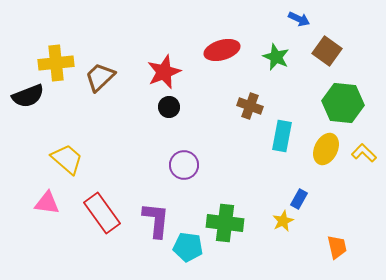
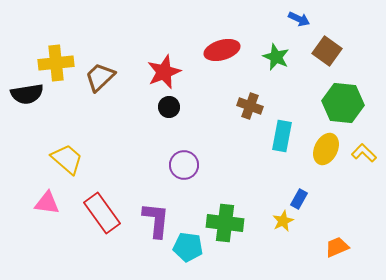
black semicircle: moved 1 px left, 2 px up; rotated 12 degrees clockwise
orange trapezoid: rotated 100 degrees counterclockwise
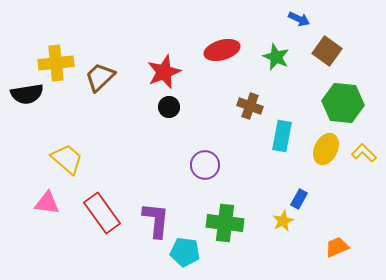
purple circle: moved 21 px right
cyan pentagon: moved 3 px left, 5 px down
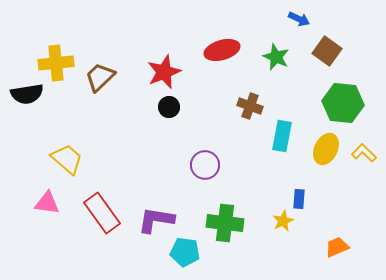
blue rectangle: rotated 24 degrees counterclockwise
purple L-shape: rotated 87 degrees counterclockwise
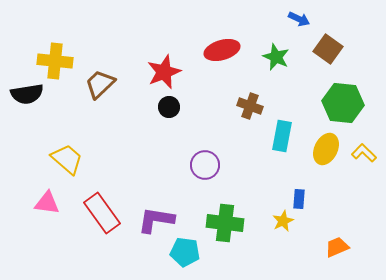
brown square: moved 1 px right, 2 px up
yellow cross: moved 1 px left, 2 px up; rotated 12 degrees clockwise
brown trapezoid: moved 7 px down
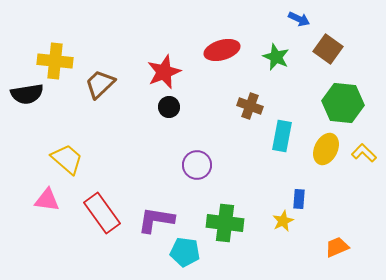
purple circle: moved 8 px left
pink triangle: moved 3 px up
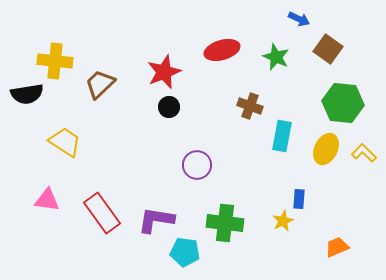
yellow trapezoid: moved 2 px left, 17 px up; rotated 8 degrees counterclockwise
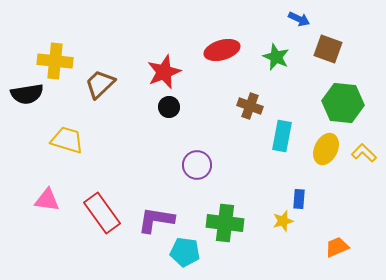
brown square: rotated 16 degrees counterclockwise
yellow trapezoid: moved 2 px right, 2 px up; rotated 16 degrees counterclockwise
yellow star: rotated 10 degrees clockwise
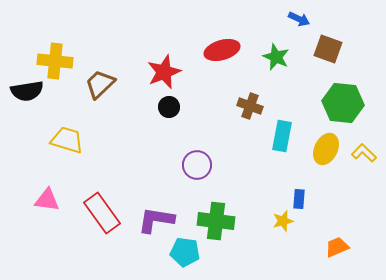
black semicircle: moved 3 px up
green cross: moved 9 px left, 2 px up
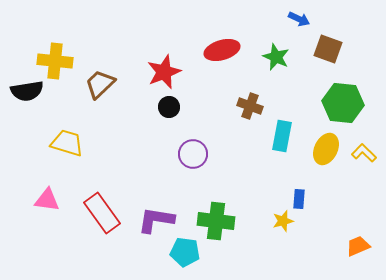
yellow trapezoid: moved 3 px down
purple circle: moved 4 px left, 11 px up
orange trapezoid: moved 21 px right, 1 px up
